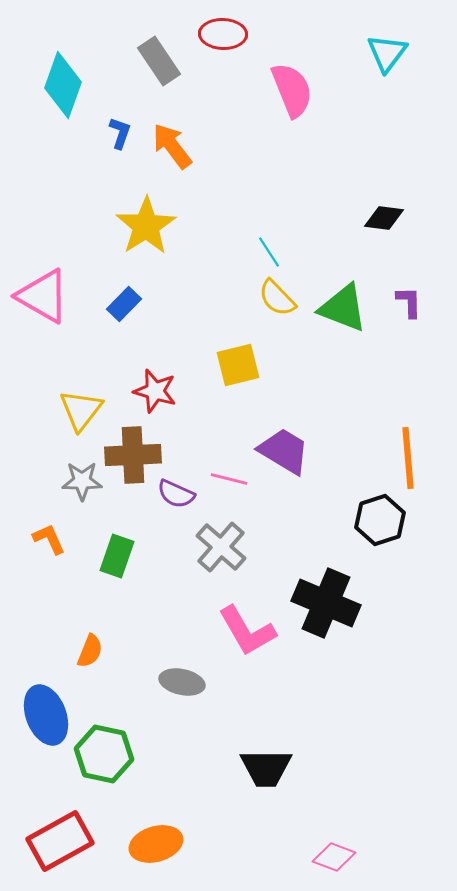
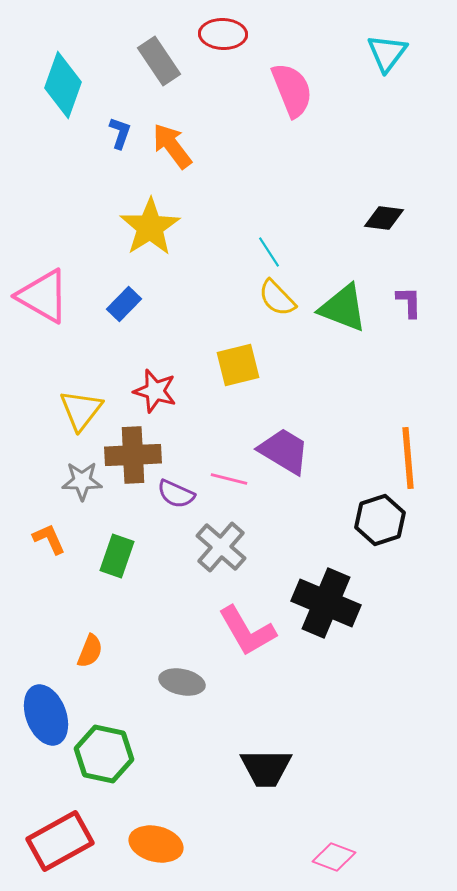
yellow star: moved 4 px right, 1 px down
orange ellipse: rotated 30 degrees clockwise
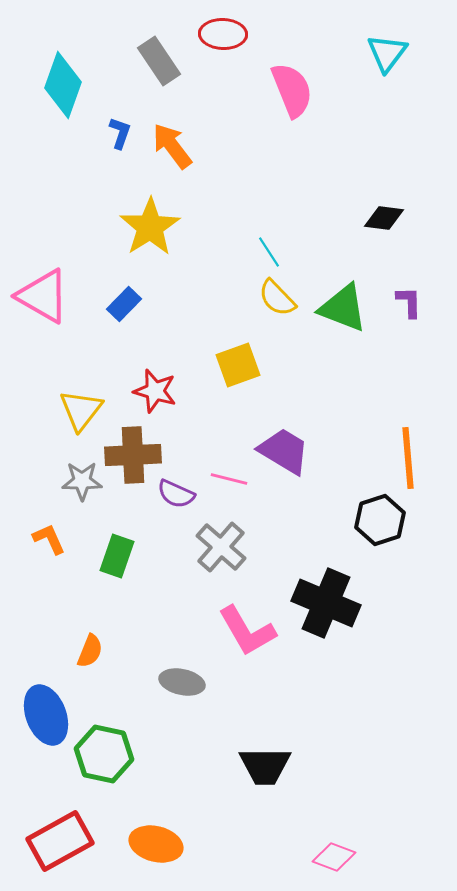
yellow square: rotated 6 degrees counterclockwise
black trapezoid: moved 1 px left, 2 px up
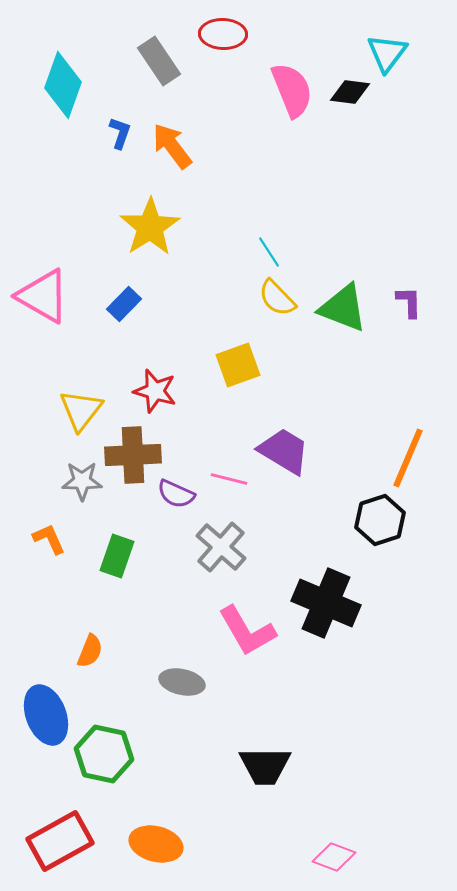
black diamond: moved 34 px left, 126 px up
orange line: rotated 28 degrees clockwise
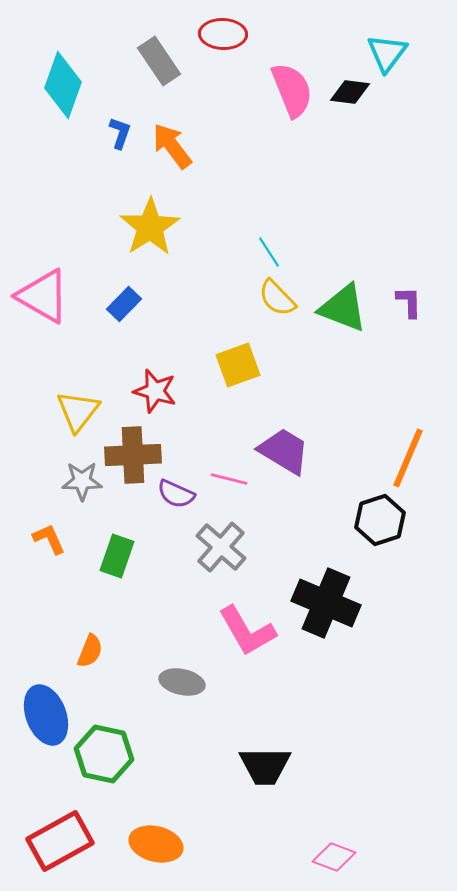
yellow triangle: moved 3 px left, 1 px down
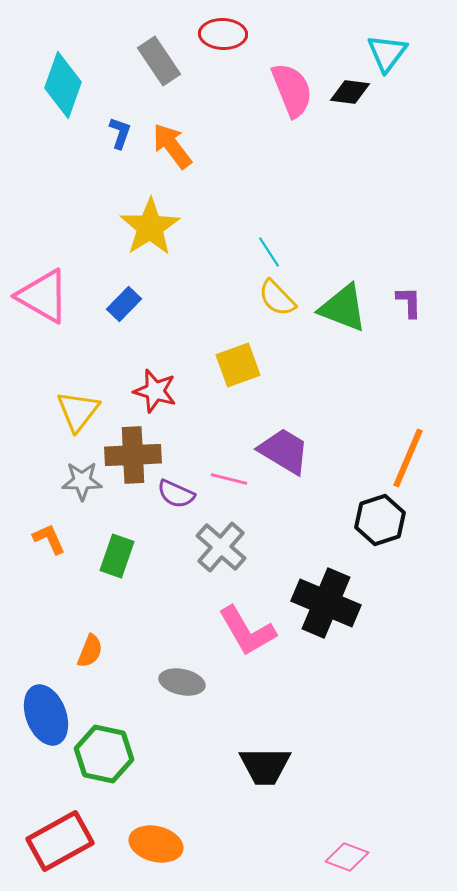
pink diamond: moved 13 px right
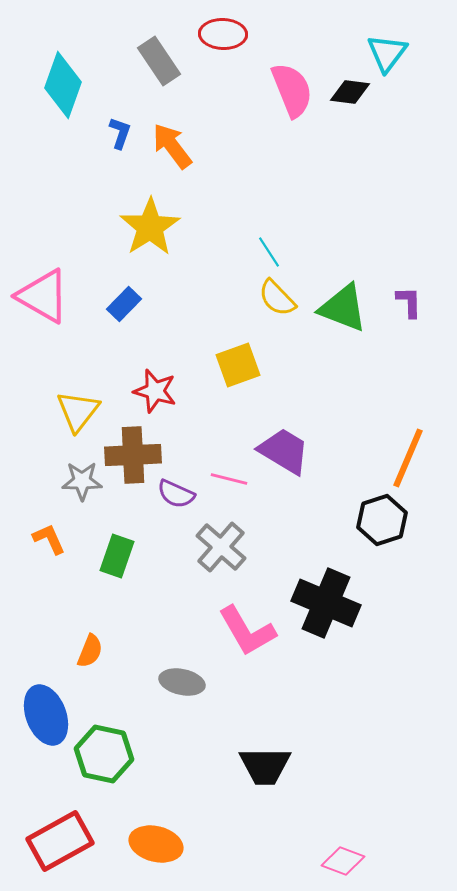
black hexagon: moved 2 px right
pink diamond: moved 4 px left, 4 px down
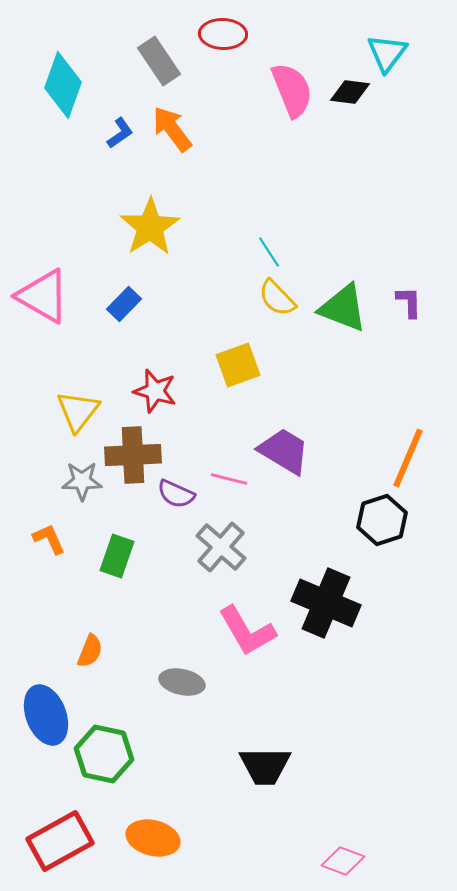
blue L-shape: rotated 36 degrees clockwise
orange arrow: moved 17 px up
orange ellipse: moved 3 px left, 6 px up
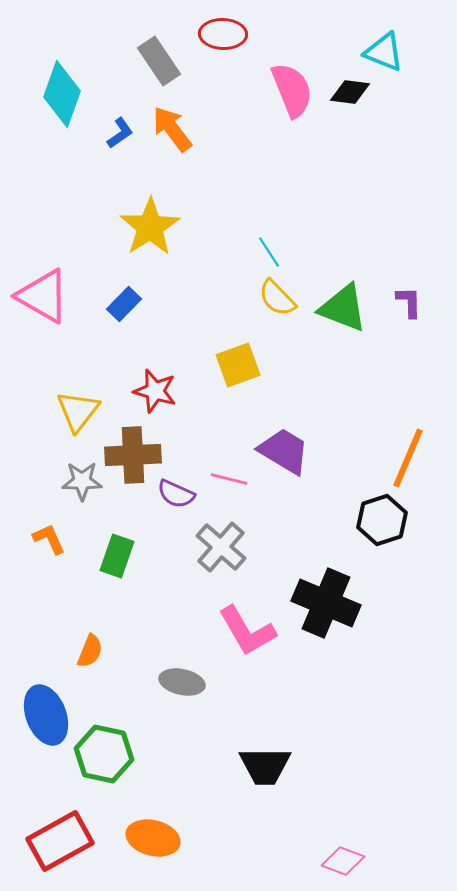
cyan triangle: moved 3 px left, 1 px up; rotated 45 degrees counterclockwise
cyan diamond: moved 1 px left, 9 px down
